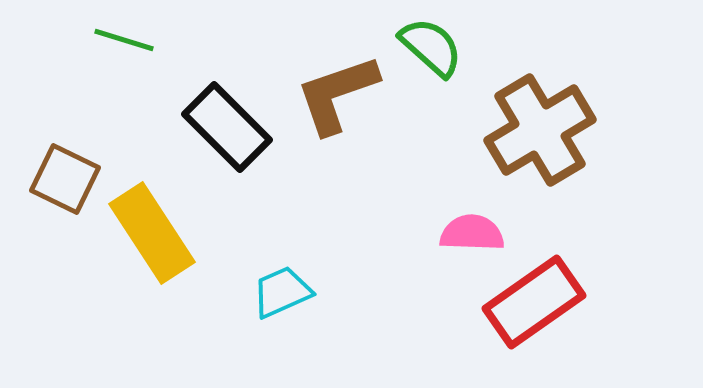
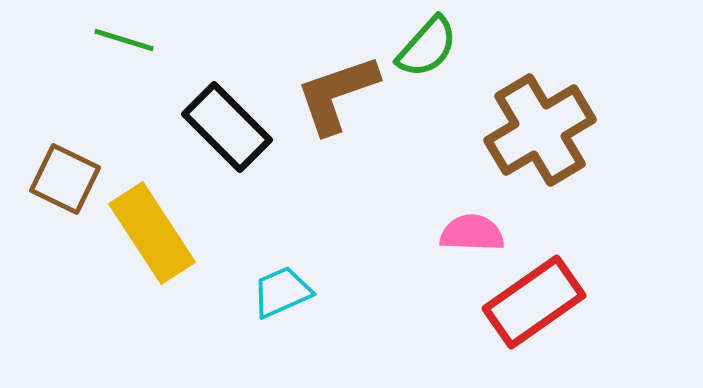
green semicircle: moved 4 px left; rotated 90 degrees clockwise
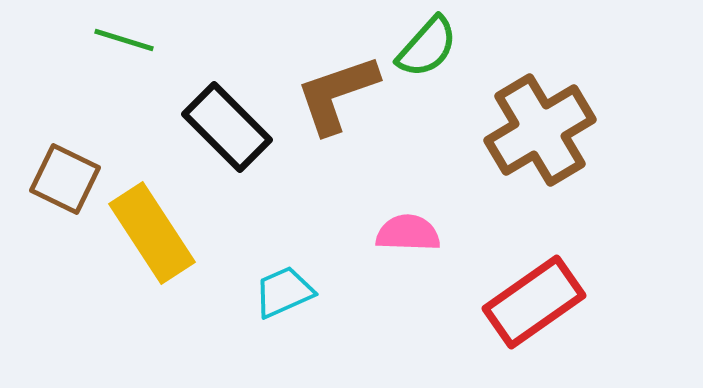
pink semicircle: moved 64 px left
cyan trapezoid: moved 2 px right
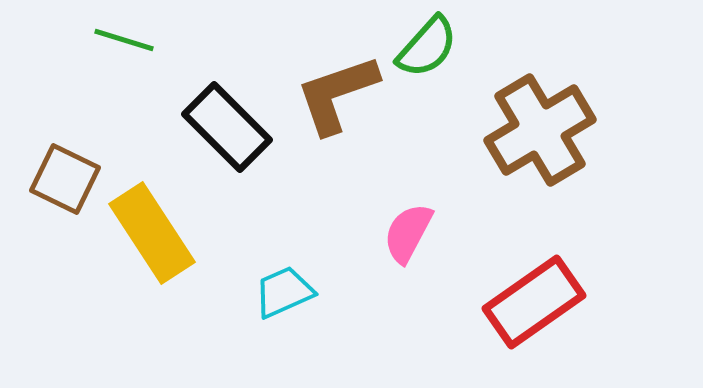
pink semicircle: rotated 64 degrees counterclockwise
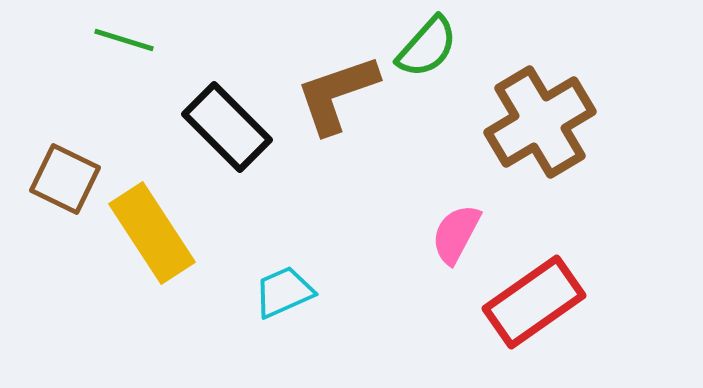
brown cross: moved 8 px up
pink semicircle: moved 48 px right, 1 px down
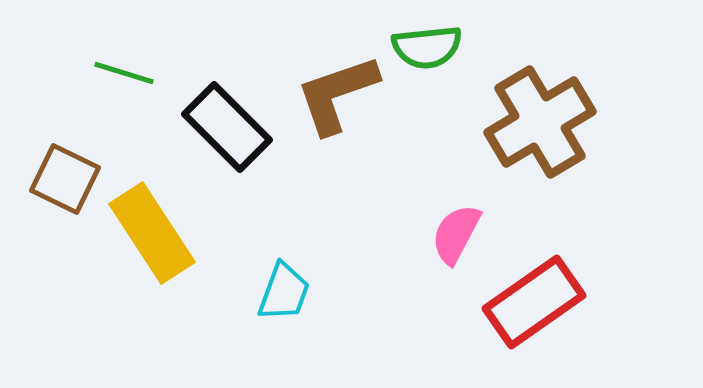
green line: moved 33 px down
green semicircle: rotated 42 degrees clockwise
cyan trapezoid: rotated 134 degrees clockwise
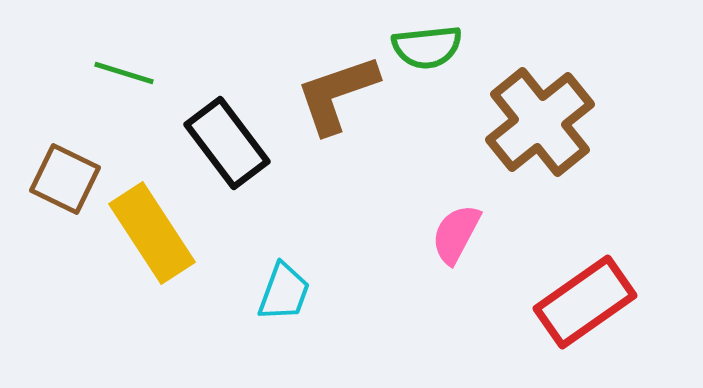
brown cross: rotated 8 degrees counterclockwise
black rectangle: moved 16 px down; rotated 8 degrees clockwise
red rectangle: moved 51 px right
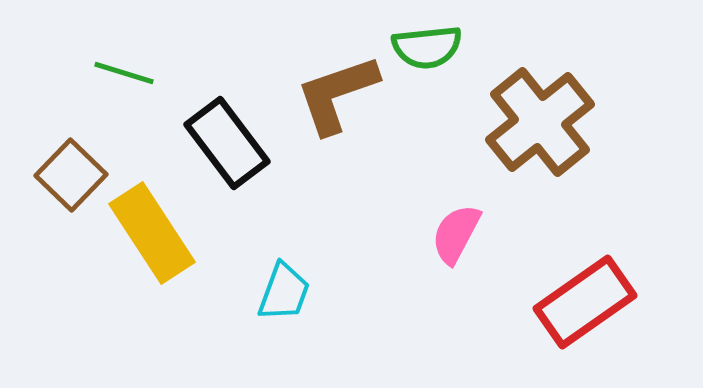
brown square: moved 6 px right, 4 px up; rotated 18 degrees clockwise
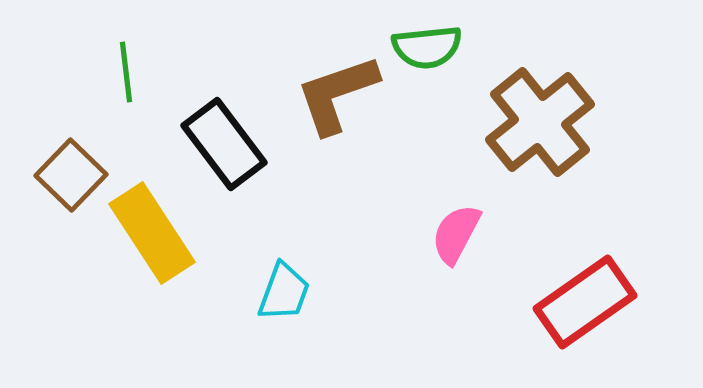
green line: moved 2 px right, 1 px up; rotated 66 degrees clockwise
black rectangle: moved 3 px left, 1 px down
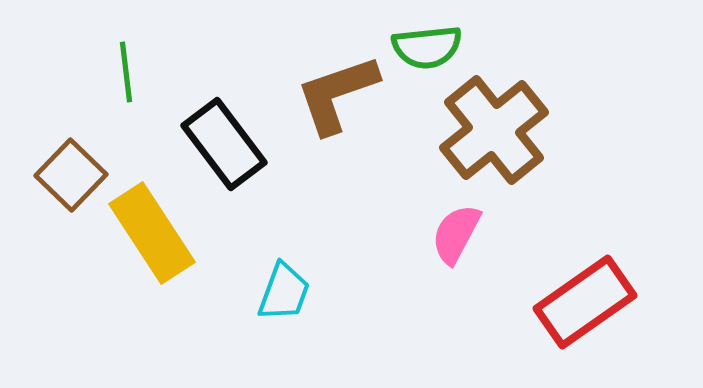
brown cross: moved 46 px left, 8 px down
